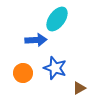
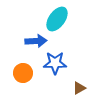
blue arrow: moved 1 px down
blue star: moved 5 px up; rotated 20 degrees counterclockwise
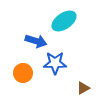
cyan ellipse: moved 7 px right, 2 px down; rotated 20 degrees clockwise
blue arrow: rotated 20 degrees clockwise
brown triangle: moved 4 px right
